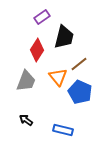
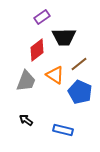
black trapezoid: rotated 75 degrees clockwise
red diamond: rotated 20 degrees clockwise
orange triangle: moved 3 px left, 2 px up; rotated 18 degrees counterclockwise
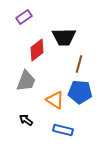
purple rectangle: moved 18 px left
brown line: rotated 36 degrees counterclockwise
orange triangle: moved 25 px down
blue pentagon: rotated 20 degrees counterclockwise
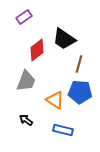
black trapezoid: moved 2 px down; rotated 35 degrees clockwise
